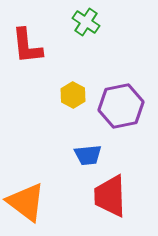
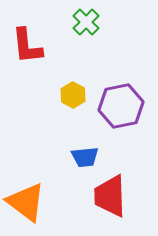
green cross: rotated 12 degrees clockwise
blue trapezoid: moved 3 px left, 2 px down
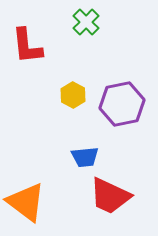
purple hexagon: moved 1 px right, 2 px up
red trapezoid: rotated 63 degrees counterclockwise
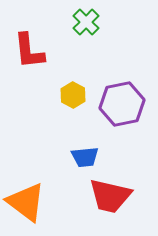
red L-shape: moved 2 px right, 5 px down
red trapezoid: rotated 12 degrees counterclockwise
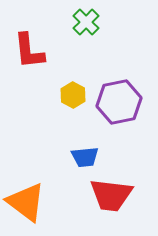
purple hexagon: moved 3 px left, 2 px up
red trapezoid: moved 1 px right, 1 px up; rotated 6 degrees counterclockwise
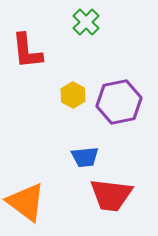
red L-shape: moved 2 px left
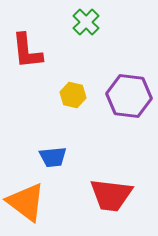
yellow hexagon: rotated 15 degrees counterclockwise
purple hexagon: moved 10 px right, 6 px up; rotated 18 degrees clockwise
blue trapezoid: moved 32 px left
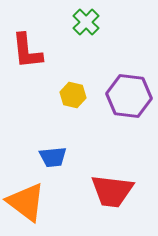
red trapezoid: moved 1 px right, 4 px up
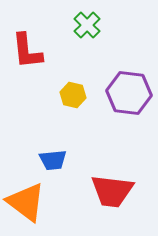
green cross: moved 1 px right, 3 px down
purple hexagon: moved 3 px up
blue trapezoid: moved 3 px down
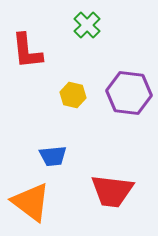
blue trapezoid: moved 4 px up
orange triangle: moved 5 px right
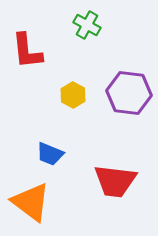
green cross: rotated 16 degrees counterclockwise
yellow hexagon: rotated 15 degrees clockwise
blue trapezoid: moved 3 px left, 2 px up; rotated 28 degrees clockwise
red trapezoid: moved 3 px right, 10 px up
